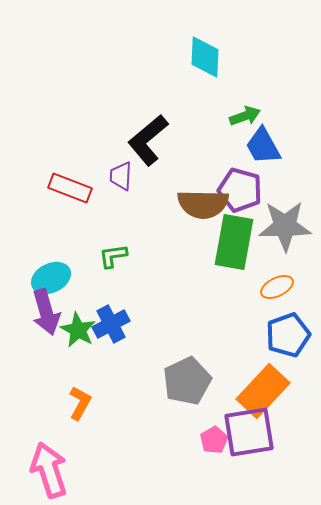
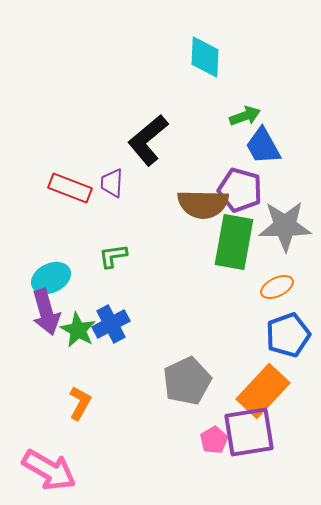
purple trapezoid: moved 9 px left, 7 px down
pink arrow: rotated 138 degrees clockwise
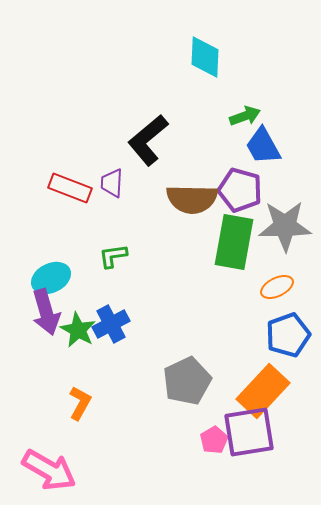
brown semicircle: moved 11 px left, 5 px up
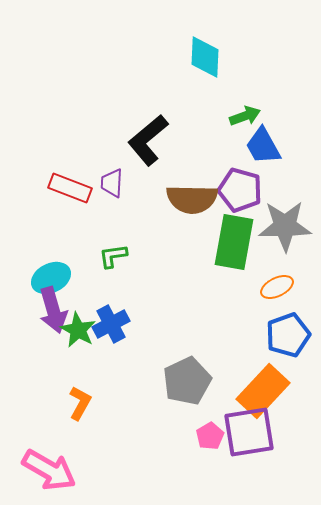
purple arrow: moved 7 px right, 2 px up
pink pentagon: moved 4 px left, 4 px up
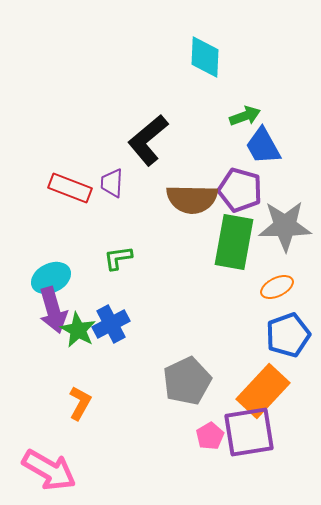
green L-shape: moved 5 px right, 2 px down
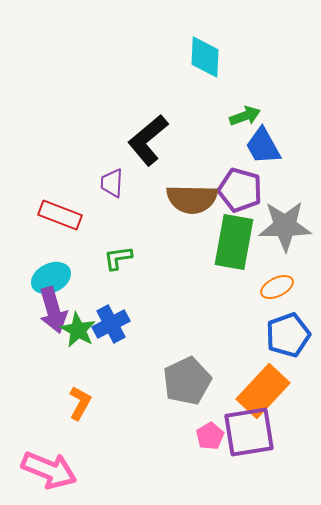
red rectangle: moved 10 px left, 27 px down
pink arrow: rotated 8 degrees counterclockwise
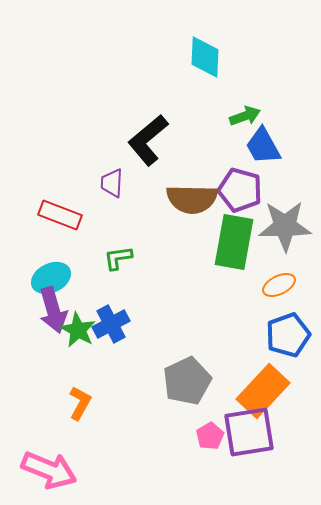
orange ellipse: moved 2 px right, 2 px up
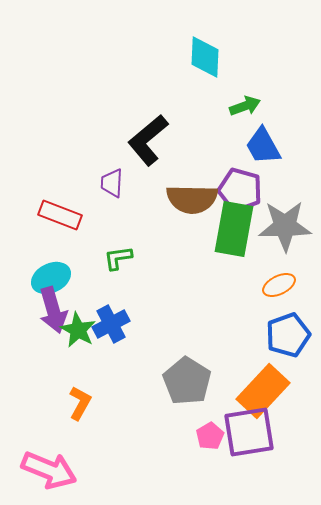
green arrow: moved 10 px up
green rectangle: moved 13 px up
gray pentagon: rotated 15 degrees counterclockwise
